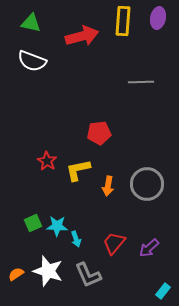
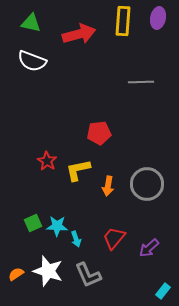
red arrow: moved 3 px left, 2 px up
red trapezoid: moved 5 px up
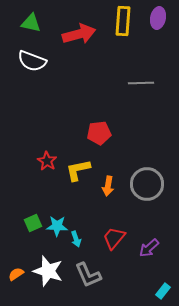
gray line: moved 1 px down
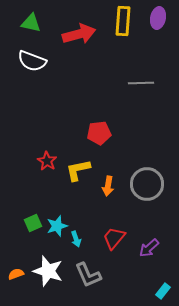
cyan star: rotated 20 degrees counterclockwise
orange semicircle: rotated 14 degrees clockwise
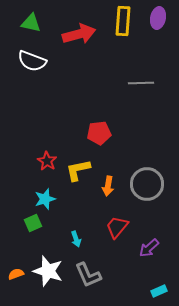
cyan star: moved 12 px left, 27 px up
red trapezoid: moved 3 px right, 11 px up
cyan rectangle: moved 4 px left; rotated 28 degrees clockwise
